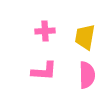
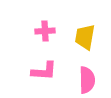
pink semicircle: moved 5 px down
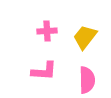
pink cross: moved 2 px right
yellow trapezoid: rotated 28 degrees clockwise
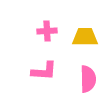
yellow trapezoid: rotated 52 degrees clockwise
pink semicircle: moved 1 px right, 1 px up
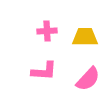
pink semicircle: rotated 44 degrees clockwise
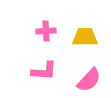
pink cross: moved 1 px left
pink semicircle: moved 1 px right, 1 px down
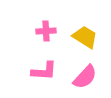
yellow trapezoid: rotated 32 degrees clockwise
pink semicircle: moved 4 px left, 3 px up
